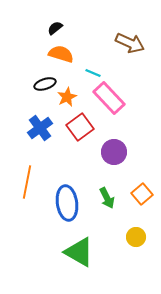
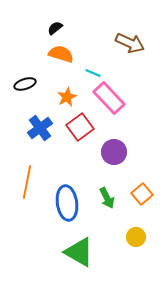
black ellipse: moved 20 px left
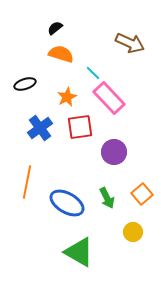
cyan line: rotated 21 degrees clockwise
red square: rotated 28 degrees clockwise
blue ellipse: rotated 52 degrees counterclockwise
yellow circle: moved 3 px left, 5 px up
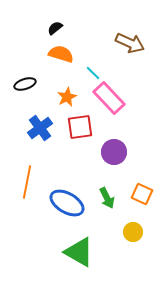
orange square: rotated 25 degrees counterclockwise
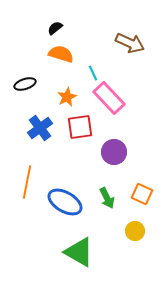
cyan line: rotated 21 degrees clockwise
blue ellipse: moved 2 px left, 1 px up
yellow circle: moved 2 px right, 1 px up
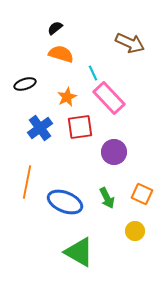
blue ellipse: rotated 8 degrees counterclockwise
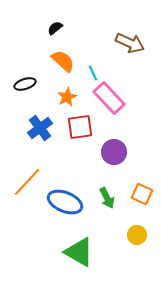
orange semicircle: moved 2 px right, 7 px down; rotated 25 degrees clockwise
orange line: rotated 32 degrees clockwise
yellow circle: moved 2 px right, 4 px down
